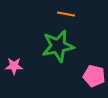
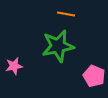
pink star: rotated 12 degrees counterclockwise
pink pentagon: rotated 10 degrees clockwise
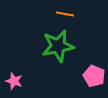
orange line: moved 1 px left
pink star: moved 15 px down; rotated 30 degrees clockwise
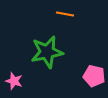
green star: moved 11 px left, 6 px down
pink pentagon: rotated 10 degrees counterclockwise
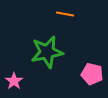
pink pentagon: moved 2 px left, 2 px up
pink star: rotated 18 degrees clockwise
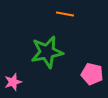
pink star: moved 1 px left, 1 px down; rotated 18 degrees clockwise
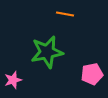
pink pentagon: rotated 25 degrees counterclockwise
pink star: moved 2 px up
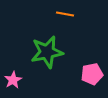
pink star: rotated 12 degrees counterclockwise
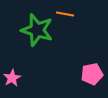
green star: moved 10 px left, 22 px up; rotated 28 degrees clockwise
pink star: moved 1 px left, 2 px up
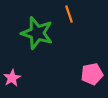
orange line: moved 4 px right; rotated 60 degrees clockwise
green star: moved 3 px down
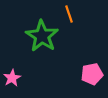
green star: moved 5 px right, 3 px down; rotated 16 degrees clockwise
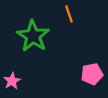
green star: moved 9 px left
pink star: moved 3 px down
